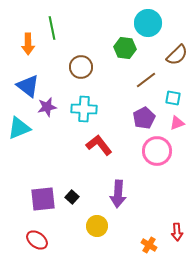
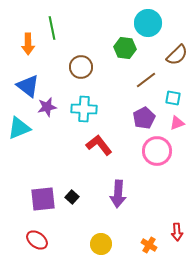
yellow circle: moved 4 px right, 18 px down
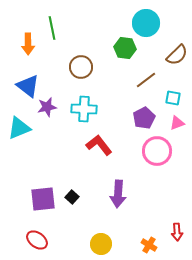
cyan circle: moved 2 px left
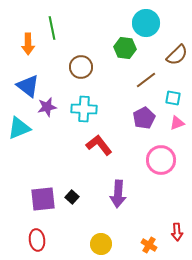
pink circle: moved 4 px right, 9 px down
red ellipse: rotated 45 degrees clockwise
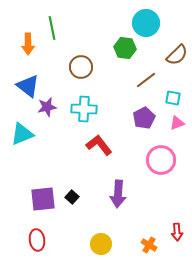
cyan triangle: moved 3 px right, 6 px down
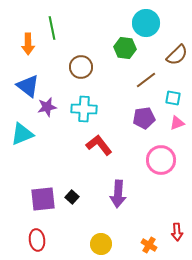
purple pentagon: rotated 20 degrees clockwise
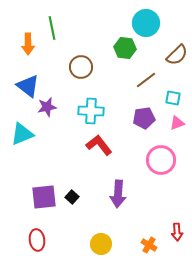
cyan cross: moved 7 px right, 2 px down
purple square: moved 1 px right, 2 px up
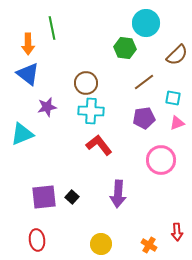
brown circle: moved 5 px right, 16 px down
brown line: moved 2 px left, 2 px down
blue triangle: moved 12 px up
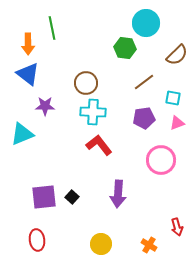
purple star: moved 2 px left, 1 px up; rotated 12 degrees clockwise
cyan cross: moved 2 px right, 1 px down
red arrow: moved 5 px up; rotated 12 degrees counterclockwise
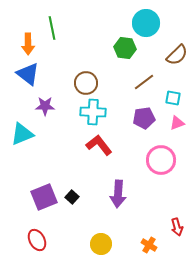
purple square: rotated 16 degrees counterclockwise
red ellipse: rotated 20 degrees counterclockwise
